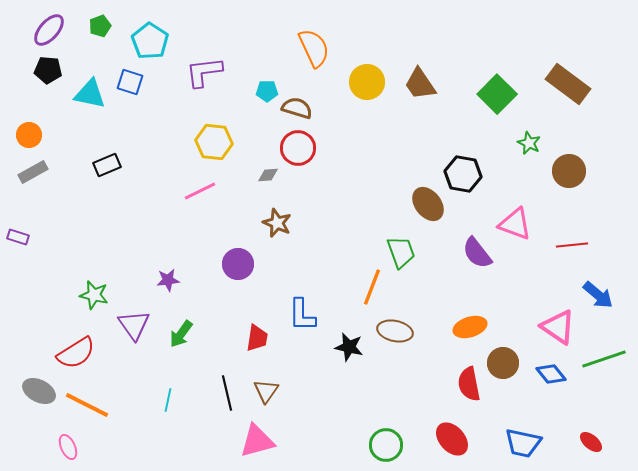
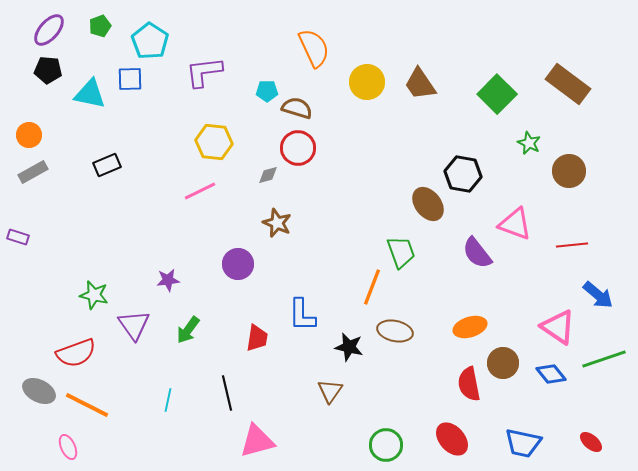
blue square at (130, 82): moved 3 px up; rotated 20 degrees counterclockwise
gray diamond at (268, 175): rotated 10 degrees counterclockwise
green arrow at (181, 334): moved 7 px right, 4 px up
red semicircle at (76, 353): rotated 12 degrees clockwise
brown triangle at (266, 391): moved 64 px right
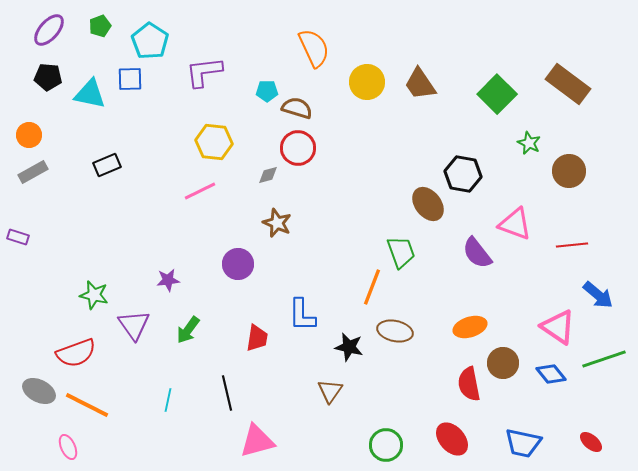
black pentagon at (48, 70): moved 7 px down
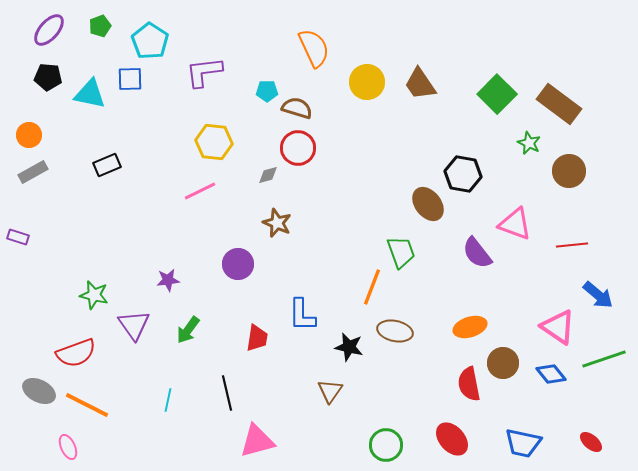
brown rectangle at (568, 84): moved 9 px left, 20 px down
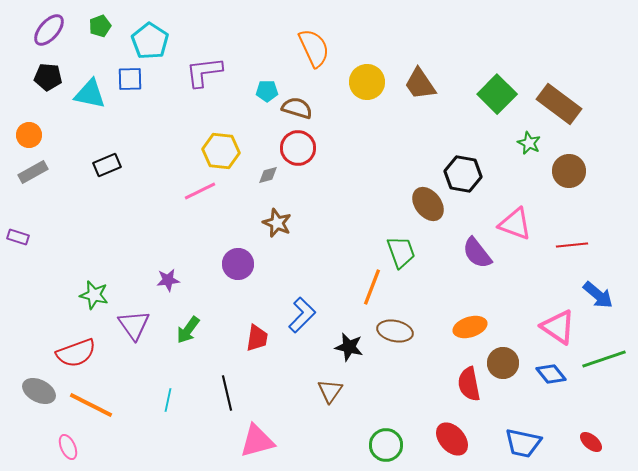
yellow hexagon at (214, 142): moved 7 px right, 9 px down
blue L-shape at (302, 315): rotated 135 degrees counterclockwise
orange line at (87, 405): moved 4 px right
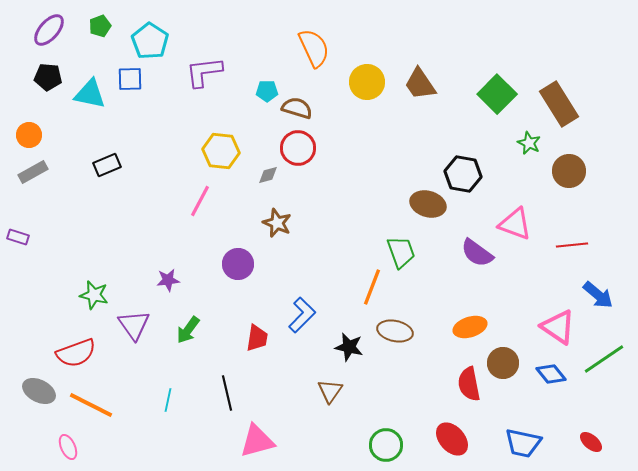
brown rectangle at (559, 104): rotated 21 degrees clockwise
pink line at (200, 191): moved 10 px down; rotated 36 degrees counterclockwise
brown ellipse at (428, 204): rotated 36 degrees counterclockwise
purple semicircle at (477, 253): rotated 16 degrees counterclockwise
green line at (604, 359): rotated 15 degrees counterclockwise
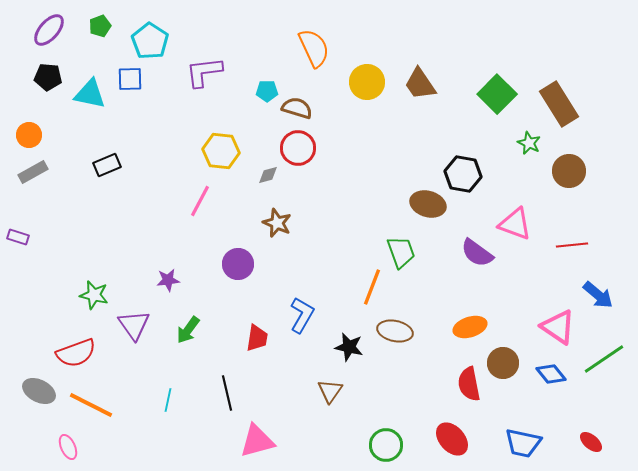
blue L-shape at (302, 315): rotated 15 degrees counterclockwise
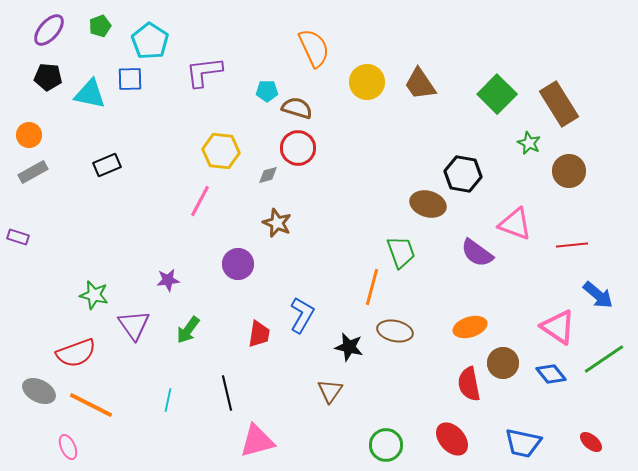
orange line at (372, 287): rotated 6 degrees counterclockwise
red trapezoid at (257, 338): moved 2 px right, 4 px up
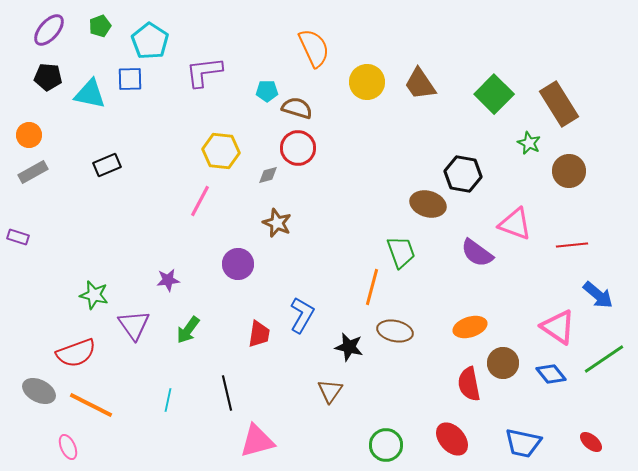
green square at (497, 94): moved 3 px left
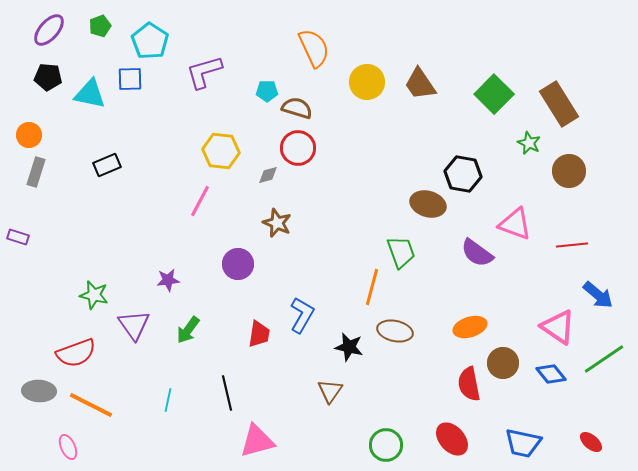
purple L-shape at (204, 72): rotated 9 degrees counterclockwise
gray rectangle at (33, 172): moved 3 px right; rotated 44 degrees counterclockwise
gray ellipse at (39, 391): rotated 24 degrees counterclockwise
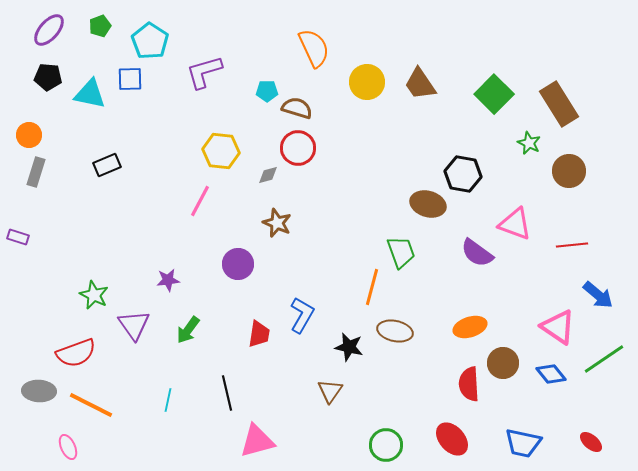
green star at (94, 295): rotated 12 degrees clockwise
red semicircle at (469, 384): rotated 8 degrees clockwise
